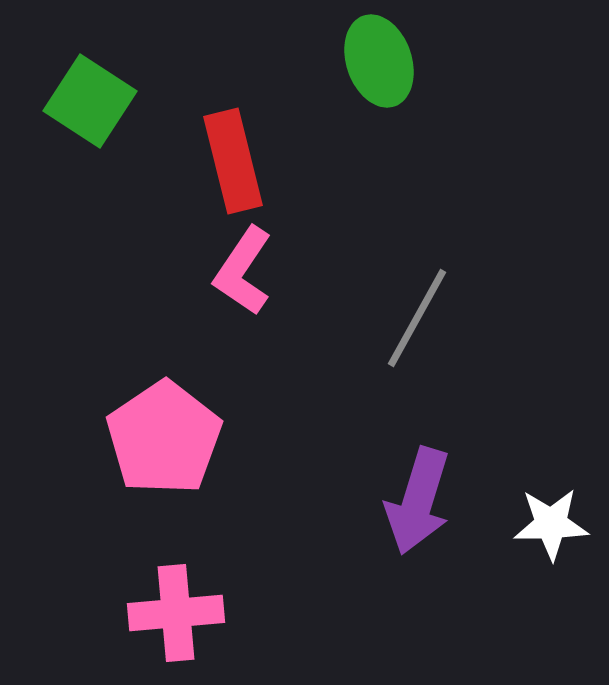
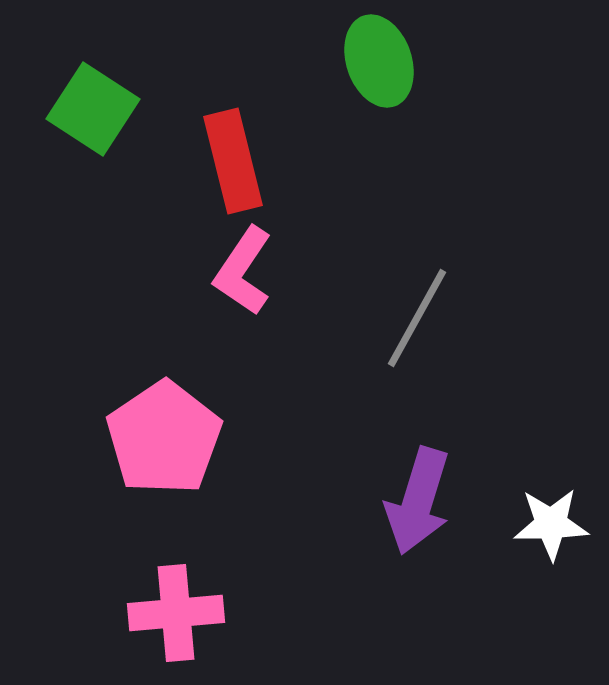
green square: moved 3 px right, 8 px down
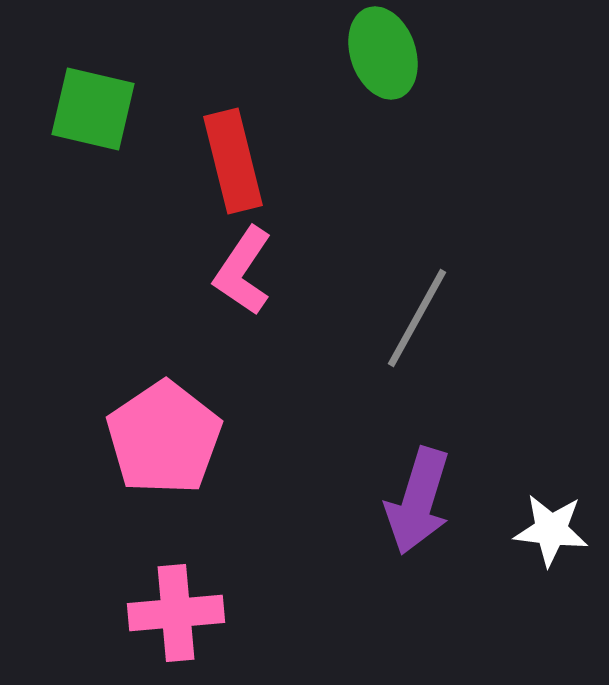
green ellipse: moved 4 px right, 8 px up
green square: rotated 20 degrees counterclockwise
white star: moved 6 px down; rotated 8 degrees clockwise
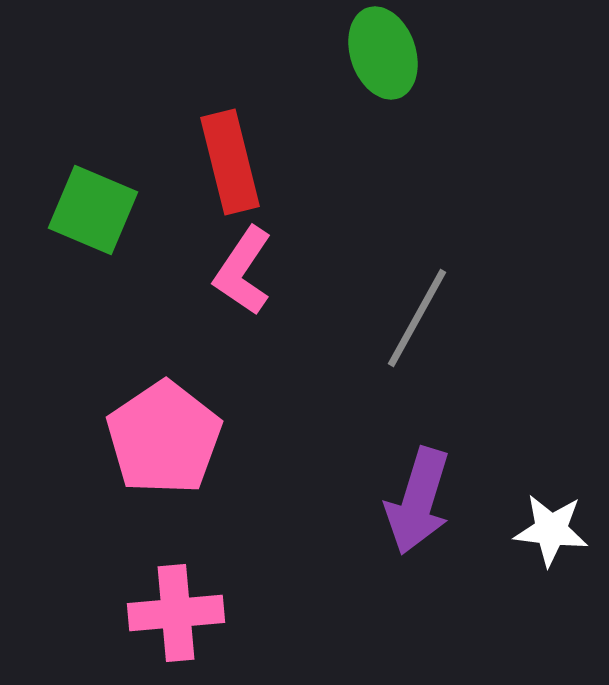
green square: moved 101 px down; rotated 10 degrees clockwise
red rectangle: moved 3 px left, 1 px down
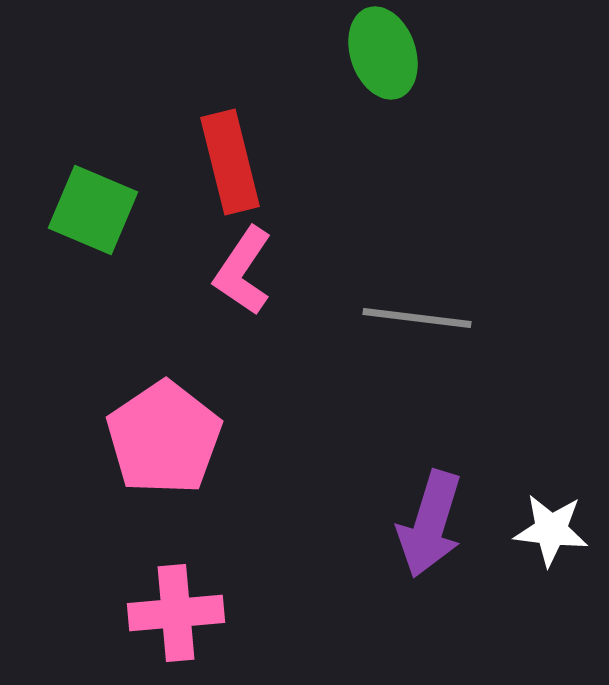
gray line: rotated 68 degrees clockwise
purple arrow: moved 12 px right, 23 px down
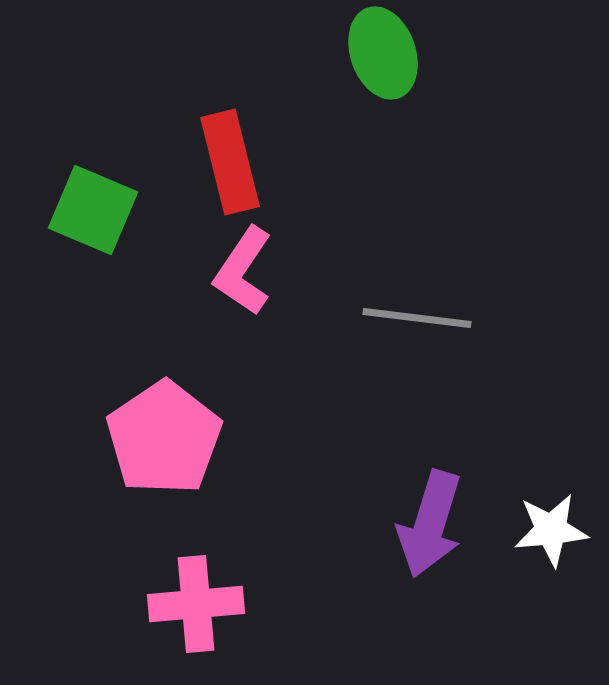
white star: rotated 12 degrees counterclockwise
pink cross: moved 20 px right, 9 px up
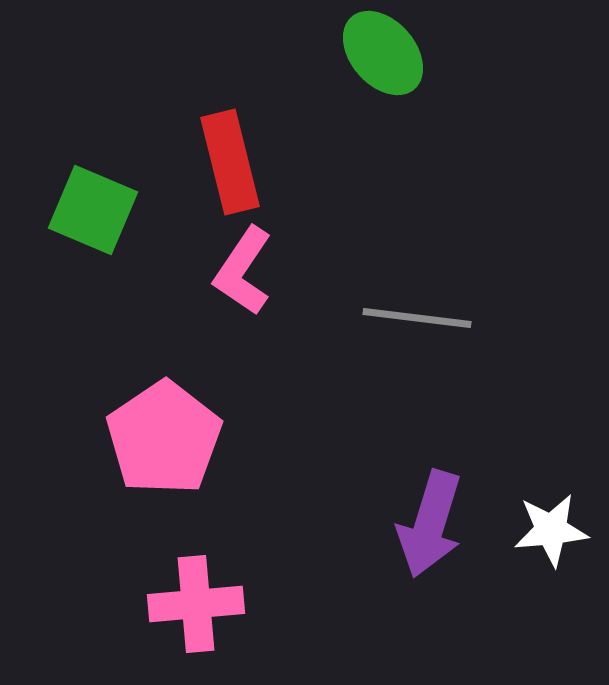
green ellipse: rotated 22 degrees counterclockwise
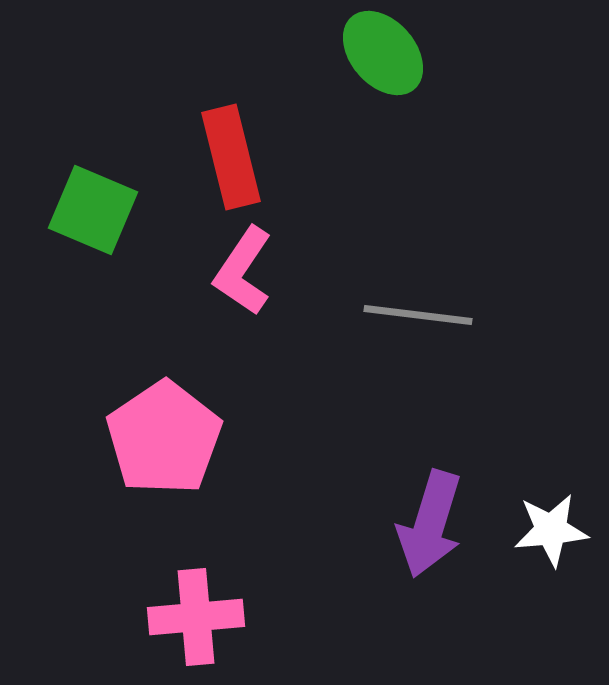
red rectangle: moved 1 px right, 5 px up
gray line: moved 1 px right, 3 px up
pink cross: moved 13 px down
